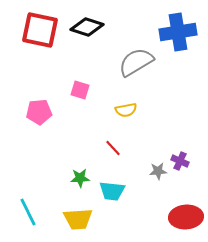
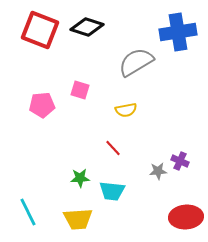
red square: rotated 9 degrees clockwise
pink pentagon: moved 3 px right, 7 px up
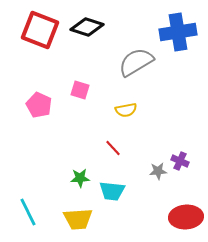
pink pentagon: moved 3 px left; rotated 30 degrees clockwise
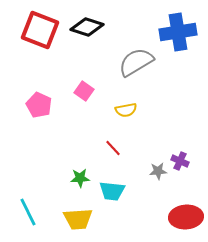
pink square: moved 4 px right, 1 px down; rotated 18 degrees clockwise
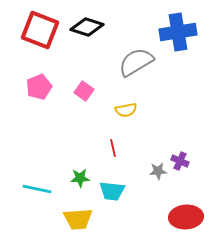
pink pentagon: moved 18 px up; rotated 25 degrees clockwise
red line: rotated 30 degrees clockwise
cyan line: moved 9 px right, 23 px up; rotated 52 degrees counterclockwise
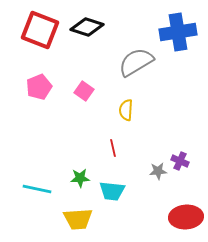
yellow semicircle: rotated 105 degrees clockwise
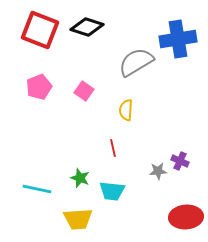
blue cross: moved 7 px down
green star: rotated 24 degrees clockwise
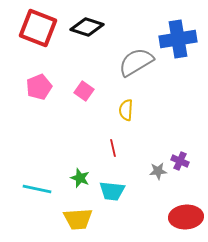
red square: moved 2 px left, 2 px up
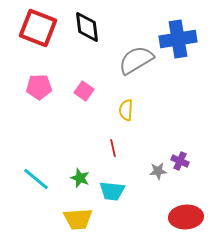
black diamond: rotated 64 degrees clockwise
gray semicircle: moved 2 px up
pink pentagon: rotated 20 degrees clockwise
cyan line: moved 1 px left, 10 px up; rotated 28 degrees clockwise
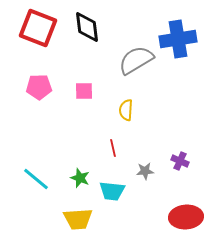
pink square: rotated 36 degrees counterclockwise
gray star: moved 13 px left
